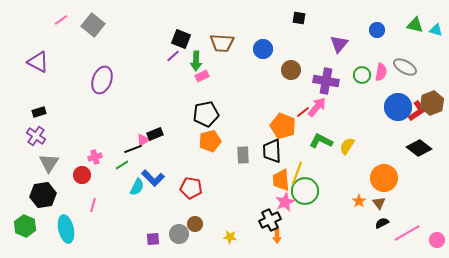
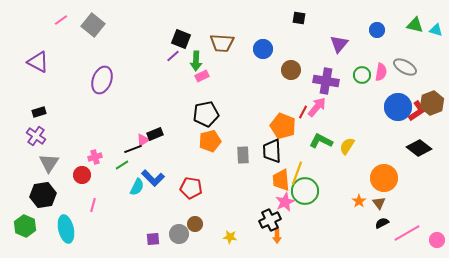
red line at (303, 112): rotated 24 degrees counterclockwise
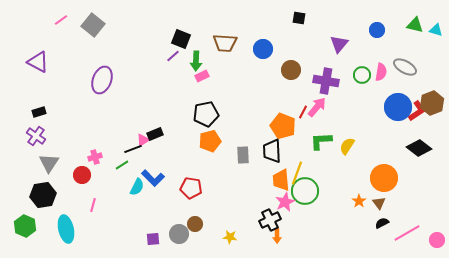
brown trapezoid at (222, 43): moved 3 px right
green L-shape at (321, 141): rotated 30 degrees counterclockwise
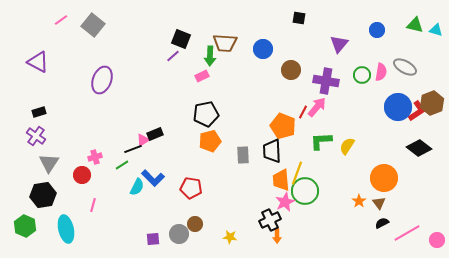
green arrow at (196, 61): moved 14 px right, 5 px up
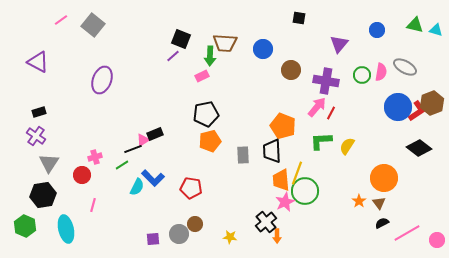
red line at (303, 112): moved 28 px right, 1 px down
black cross at (270, 220): moved 4 px left, 2 px down; rotated 15 degrees counterclockwise
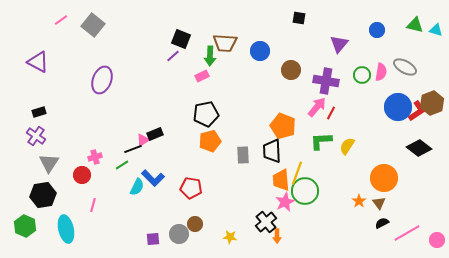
blue circle at (263, 49): moved 3 px left, 2 px down
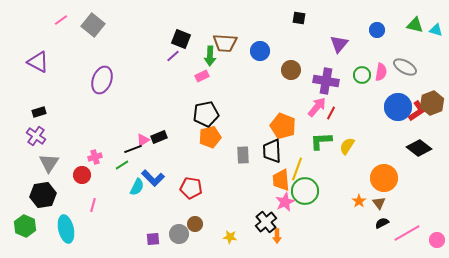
black rectangle at (155, 134): moved 4 px right, 3 px down
orange pentagon at (210, 141): moved 4 px up
yellow line at (297, 173): moved 4 px up
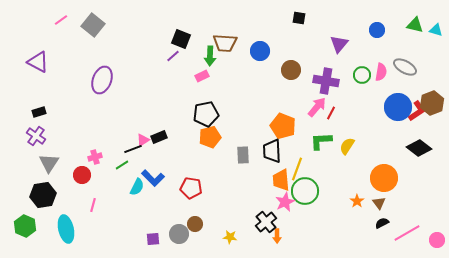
orange star at (359, 201): moved 2 px left
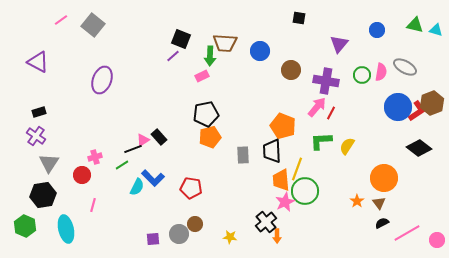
black rectangle at (159, 137): rotated 70 degrees clockwise
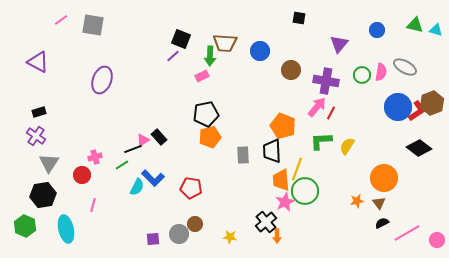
gray square at (93, 25): rotated 30 degrees counterclockwise
orange star at (357, 201): rotated 24 degrees clockwise
